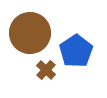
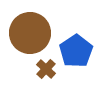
brown cross: moved 1 px up
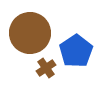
brown cross: moved 1 px up; rotated 12 degrees clockwise
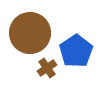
brown cross: moved 1 px right
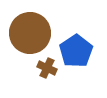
brown cross: rotated 30 degrees counterclockwise
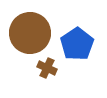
blue pentagon: moved 1 px right, 7 px up
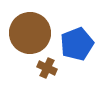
blue pentagon: rotated 12 degrees clockwise
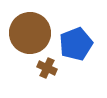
blue pentagon: moved 1 px left
